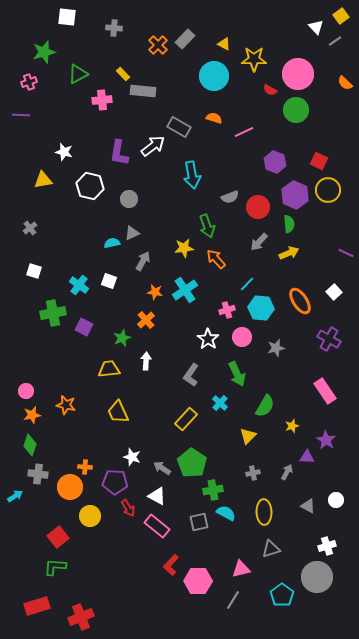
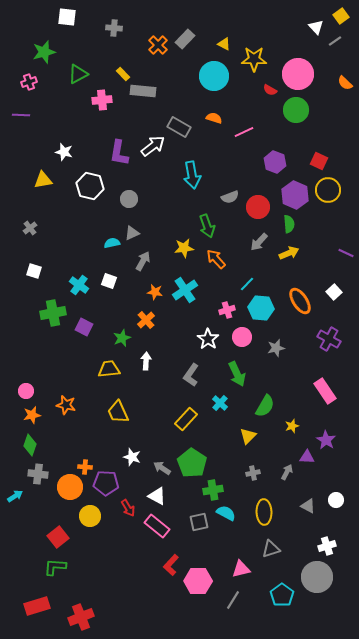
purple pentagon at (115, 482): moved 9 px left, 1 px down
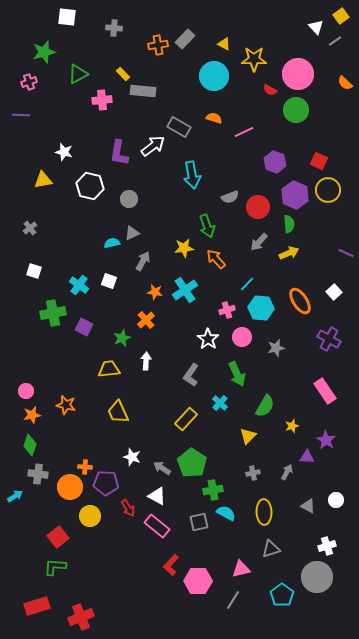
orange cross at (158, 45): rotated 36 degrees clockwise
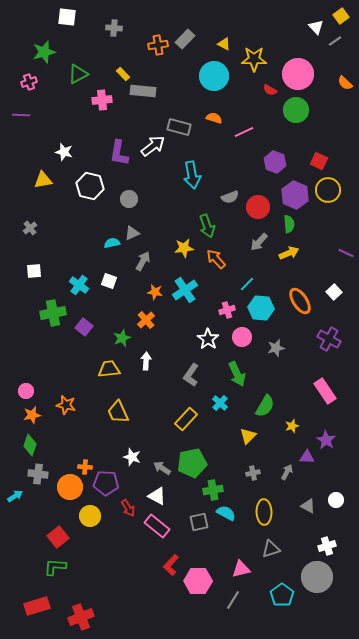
gray rectangle at (179, 127): rotated 15 degrees counterclockwise
white square at (34, 271): rotated 21 degrees counterclockwise
purple square at (84, 327): rotated 12 degrees clockwise
green pentagon at (192, 463): rotated 28 degrees clockwise
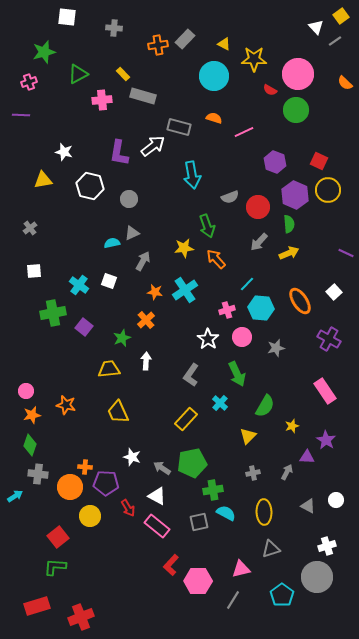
gray rectangle at (143, 91): moved 5 px down; rotated 10 degrees clockwise
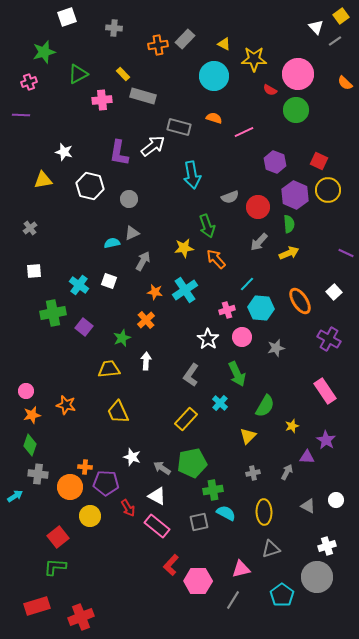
white square at (67, 17): rotated 24 degrees counterclockwise
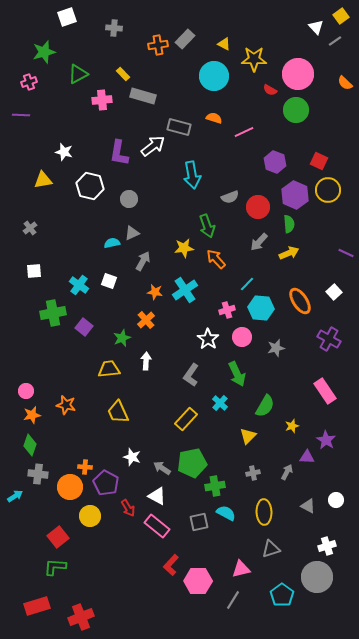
purple pentagon at (106, 483): rotated 25 degrees clockwise
green cross at (213, 490): moved 2 px right, 4 px up
